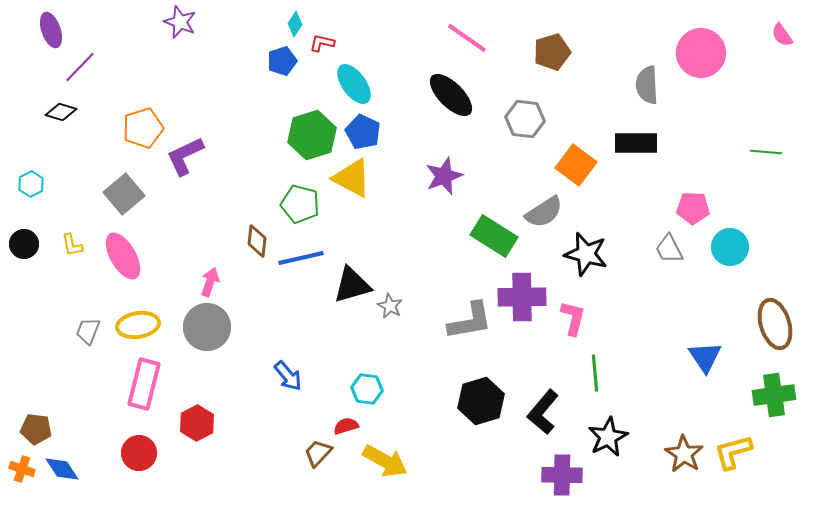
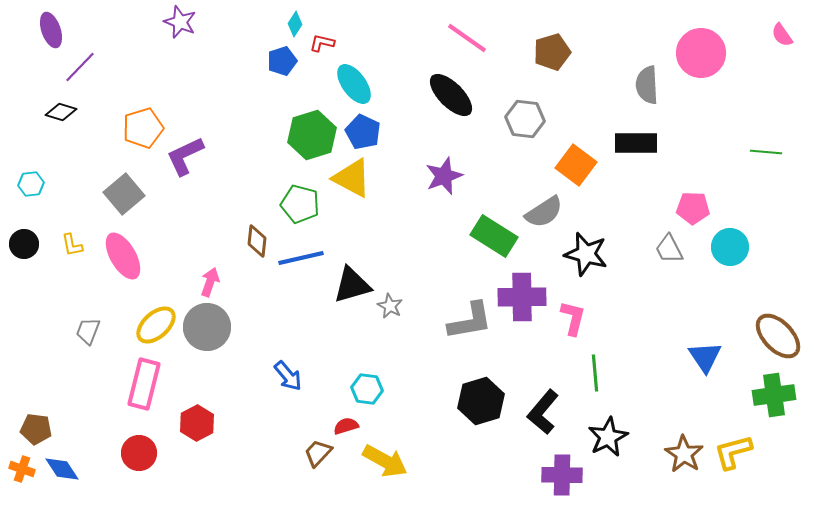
cyan hexagon at (31, 184): rotated 20 degrees clockwise
brown ellipse at (775, 324): moved 3 px right, 12 px down; rotated 27 degrees counterclockwise
yellow ellipse at (138, 325): moved 18 px right; rotated 33 degrees counterclockwise
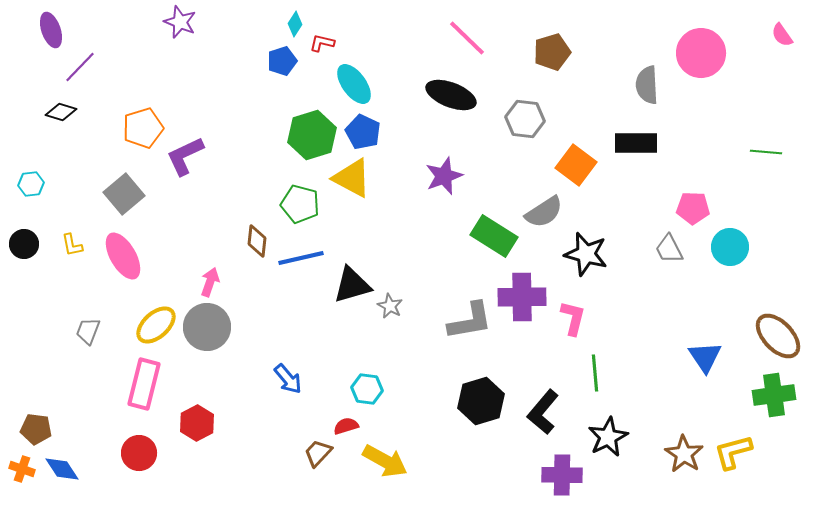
pink line at (467, 38): rotated 9 degrees clockwise
black ellipse at (451, 95): rotated 24 degrees counterclockwise
blue arrow at (288, 376): moved 3 px down
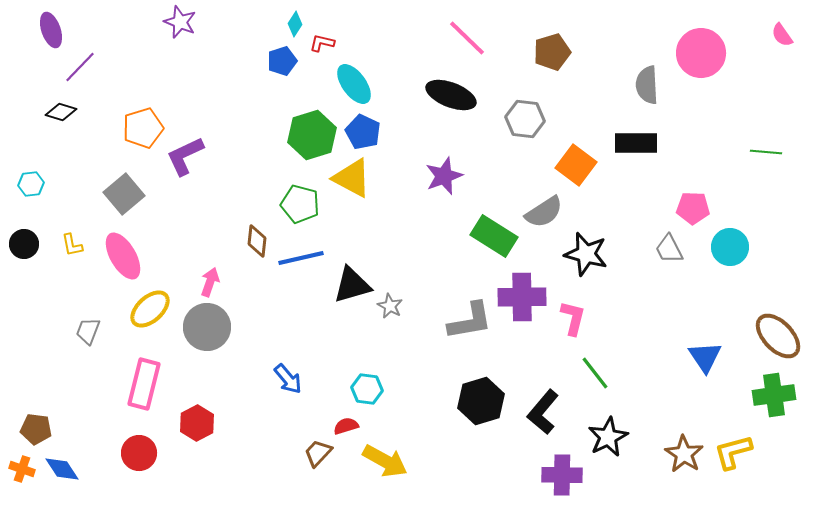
yellow ellipse at (156, 325): moved 6 px left, 16 px up
green line at (595, 373): rotated 33 degrees counterclockwise
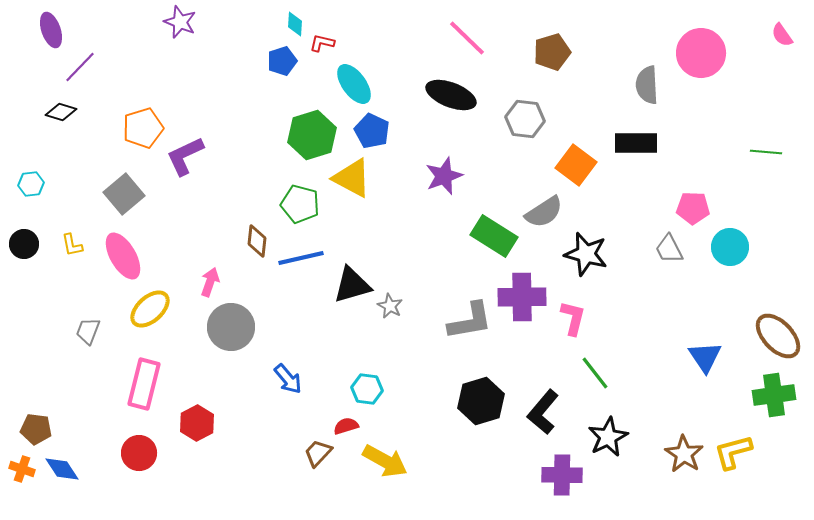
cyan diamond at (295, 24): rotated 30 degrees counterclockwise
blue pentagon at (363, 132): moved 9 px right, 1 px up
gray circle at (207, 327): moved 24 px right
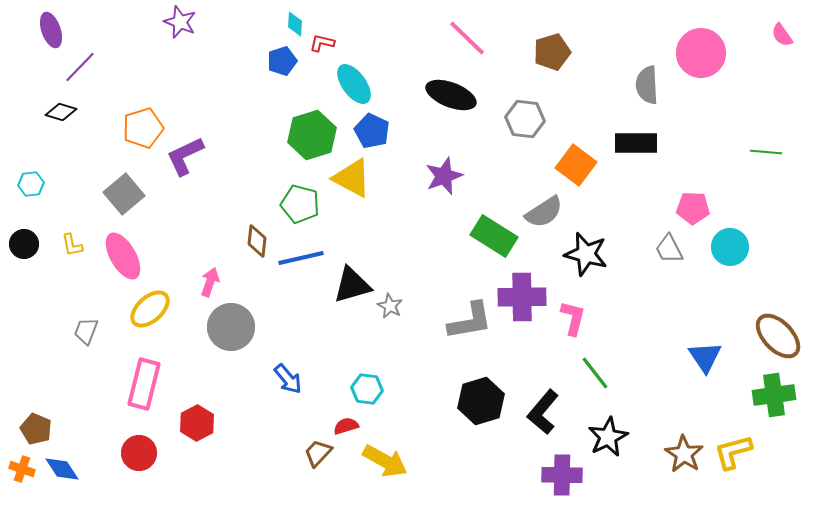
gray trapezoid at (88, 331): moved 2 px left
brown pentagon at (36, 429): rotated 16 degrees clockwise
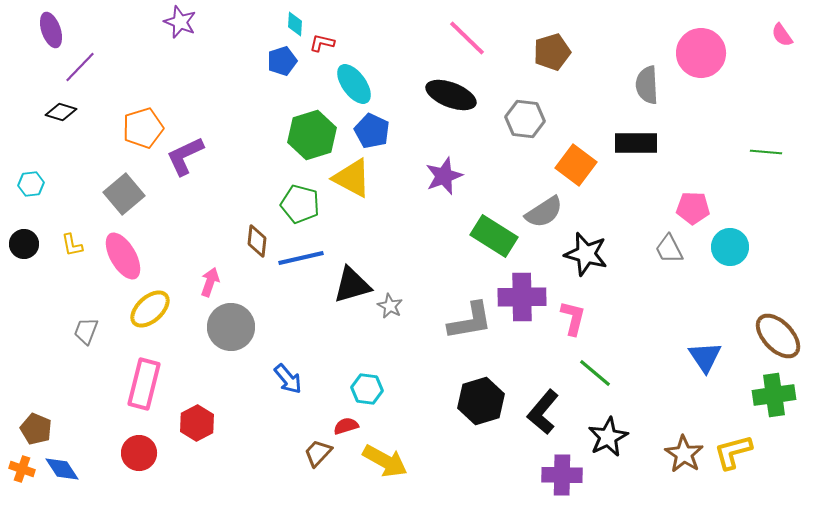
green line at (595, 373): rotated 12 degrees counterclockwise
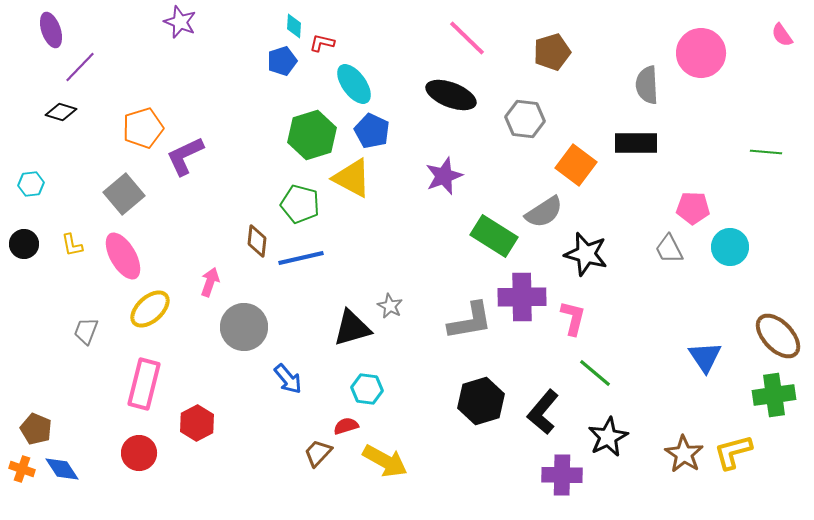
cyan diamond at (295, 24): moved 1 px left, 2 px down
black triangle at (352, 285): moved 43 px down
gray circle at (231, 327): moved 13 px right
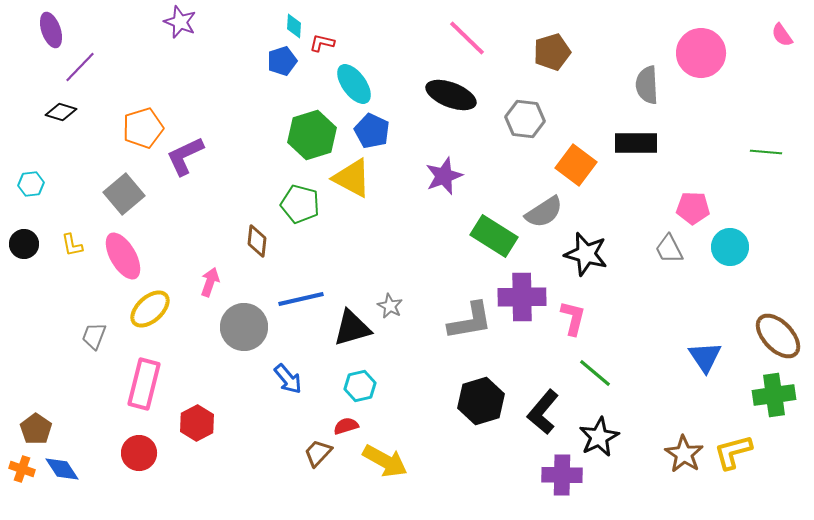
blue line at (301, 258): moved 41 px down
gray trapezoid at (86, 331): moved 8 px right, 5 px down
cyan hexagon at (367, 389): moved 7 px left, 3 px up; rotated 20 degrees counterclockwise
brown pentagon at (36, 429): rotated 12 degrees clockwise
black star at (608, 437): moved 9 px left
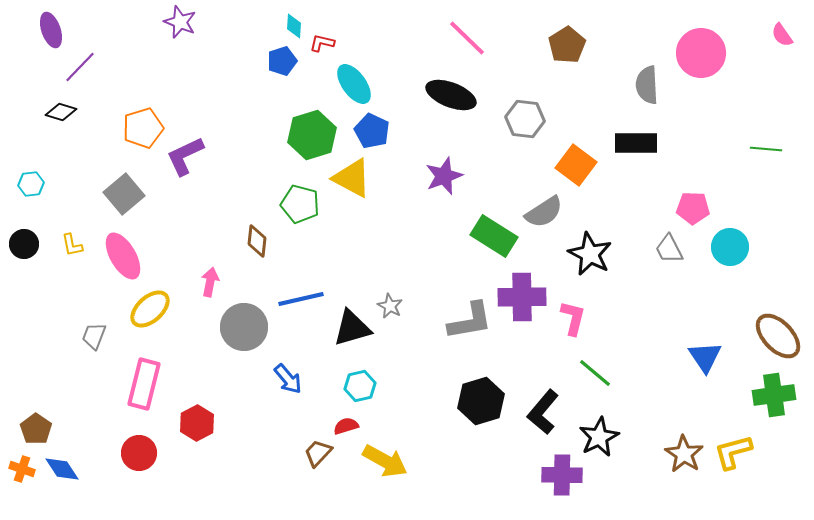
brown pentagon at (552, 52): moved 15 px right, 7 px up; rotated 15 degrees counterclockwise
green line at (766, 152): moved 3 px up
black star at (586, 254): moved 4 px right; rotated 12 degrees clockwise
pink arrow at (210, 282): rotated 8 degrees counterclockwise
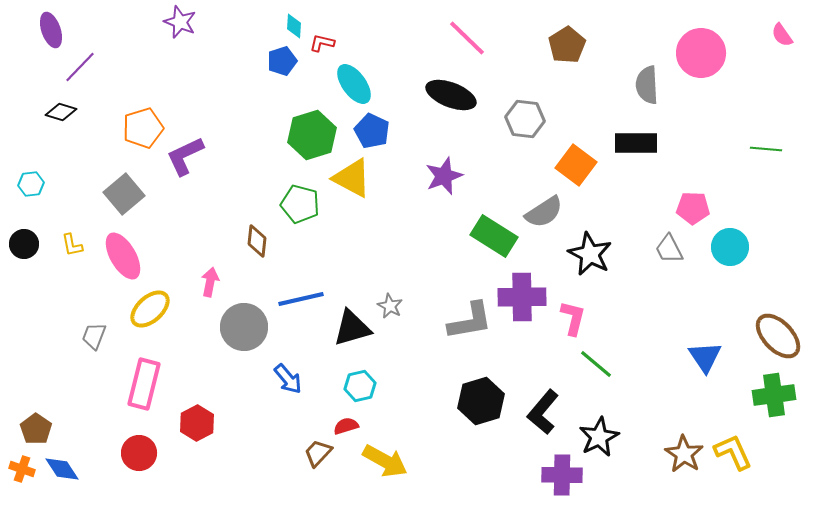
green line at (595, 373): moved 1 px right, 9 px up
yellow L-shape at (733, 452): rotated 81 degrees clockwise
